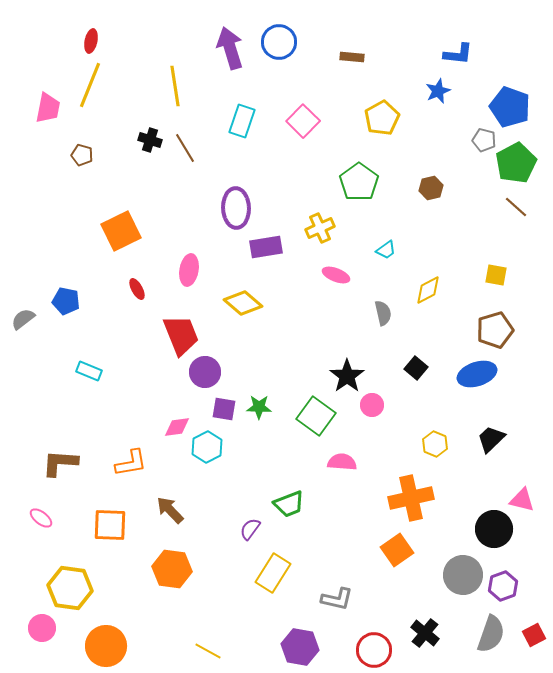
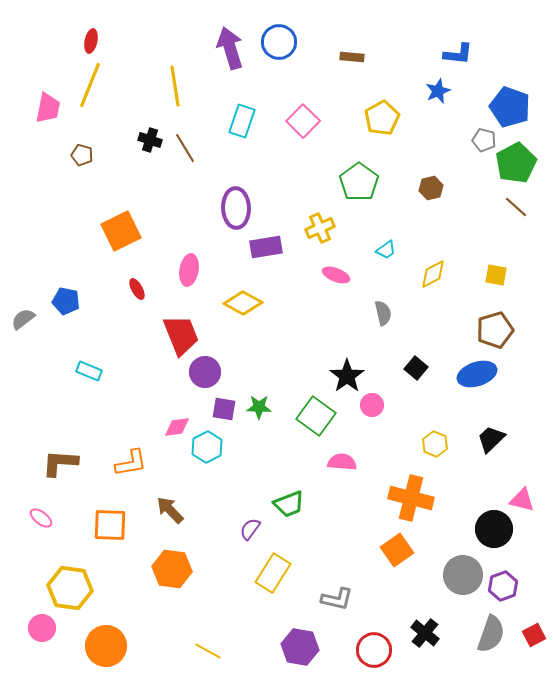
yellow diamond at (428, 290): moved 5 px right, 16 px up
yellow diamond at (243, 303): rotated 12 degrees counterclockwise
orange cross at (411, 498): rotated 27 degrees clockwise
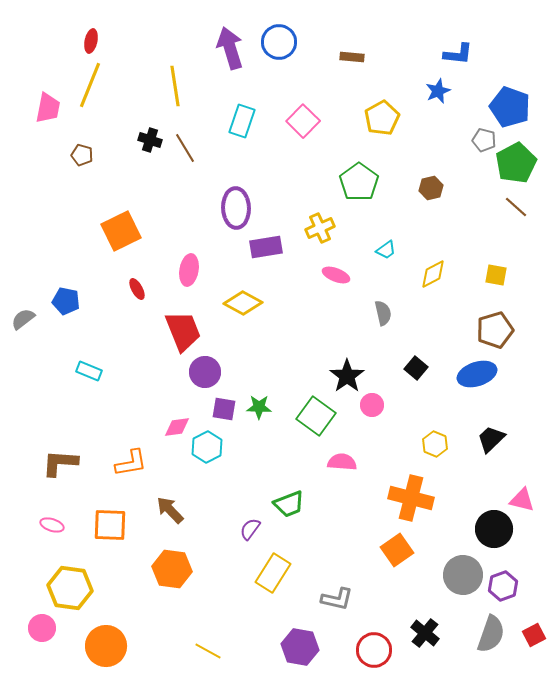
red trapezoid at (181, 335): moved 2 px right, 4 px up
pink ellipse at (41, 518): moved 11 px right, 7 px down; rotated 20 degrees counterclockwise
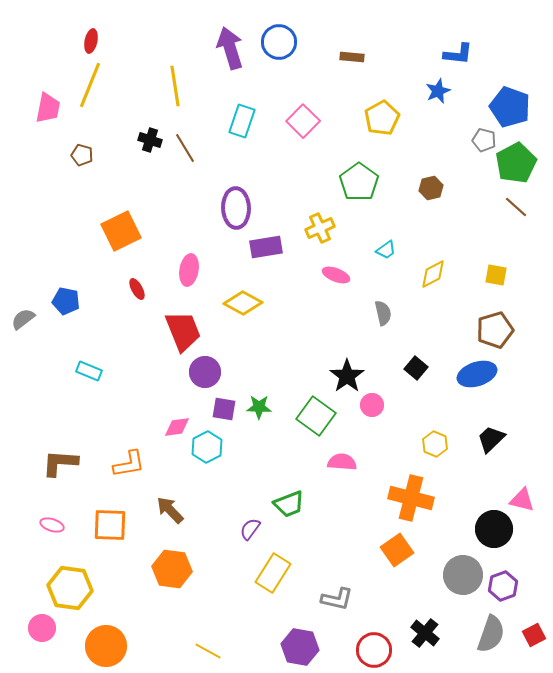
orange L-shape at (131, 463): moved 2 px left, 1 px down
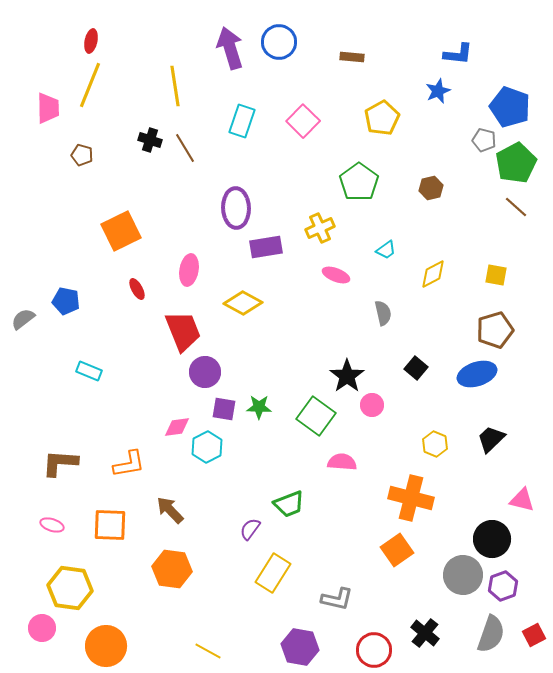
pink trapezoid at (48, 108): rotated 12 degrees counterclockwise
black circle at (494, 529): moved 2 px left, 10 px down
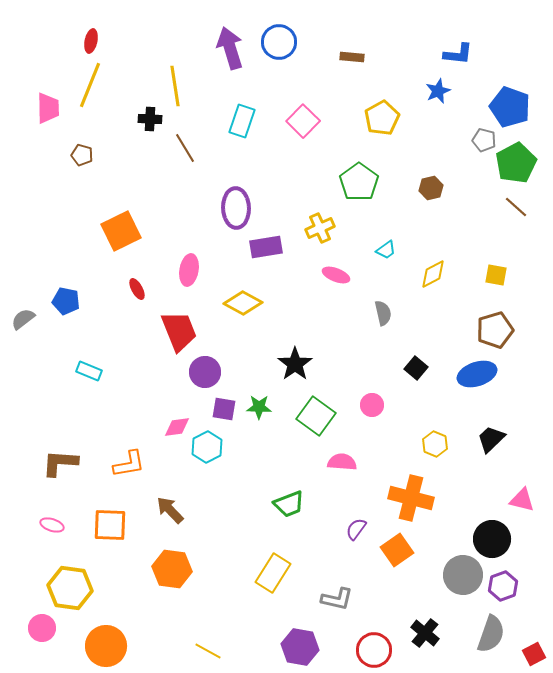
black cross at (150, 140): moved 21 px up; rotated 15 degrees counterclockwise
red trapezoid at (183, 331): moved 4 px left
black star at (347, 376): moved 52 px left, 12 px up
purple semicircle at (250, 529): moved 106 px right
red square at (534, 635): moved 19 px down
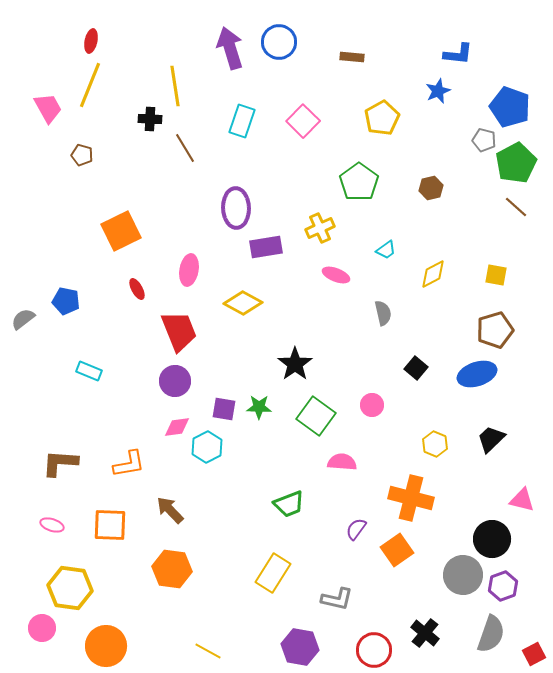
pink trapezoid at (48, 108): rotated 28 degrees counterclockwise
purple circle at (205, 372): moved 30 px left, 9 px down
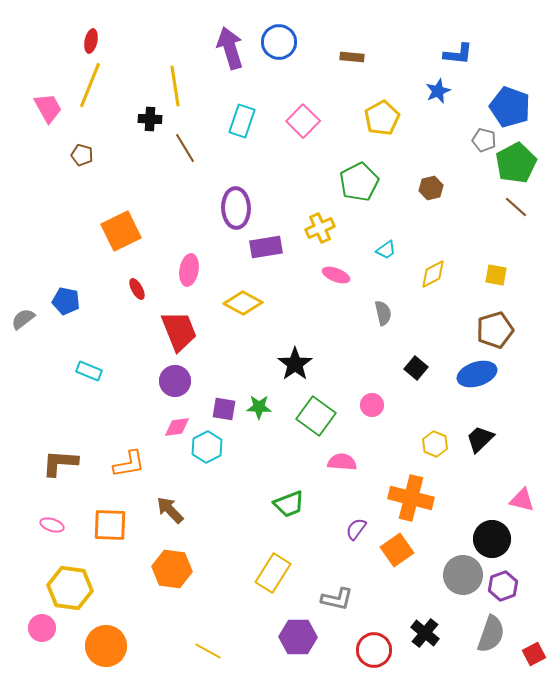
green pentagon at (359, 182): rotated 9 degrees clockwise
black trapezoid at (491, 439): moved 11 px left
purple hexagon at (300, 647): moved 2 px left, 10 px up; rotated 9 degrees counterclockwise
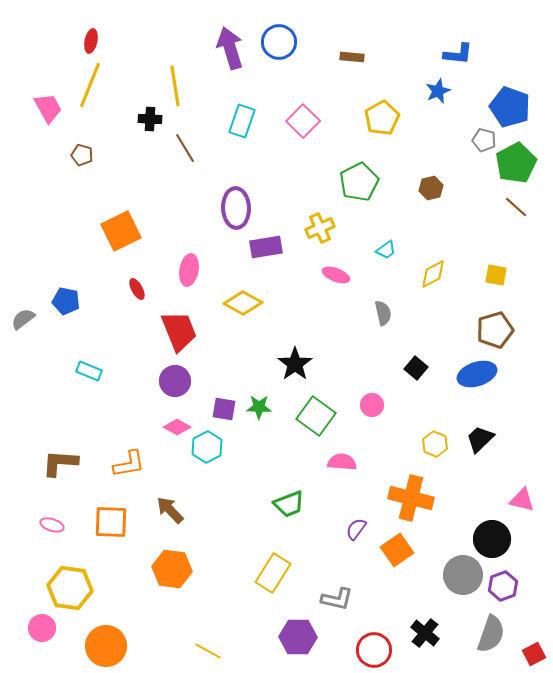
pink diamond at (177, 427): rotated 36 degrees clockwise
orange square at (110, 525): moved 1 px right, 3 px up
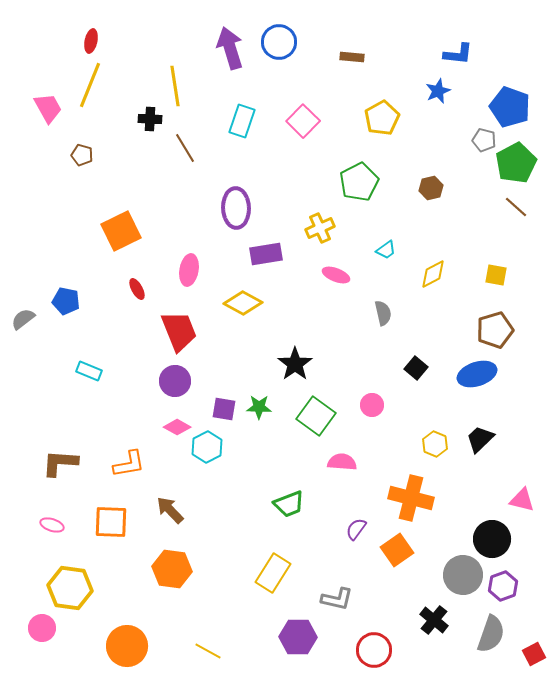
purple rectangle at (266, 247): moved 7 px down
black cross at (425, 633): moved 9 px right, 13 px up
orange circle at (106, 646): moved 21 px right
